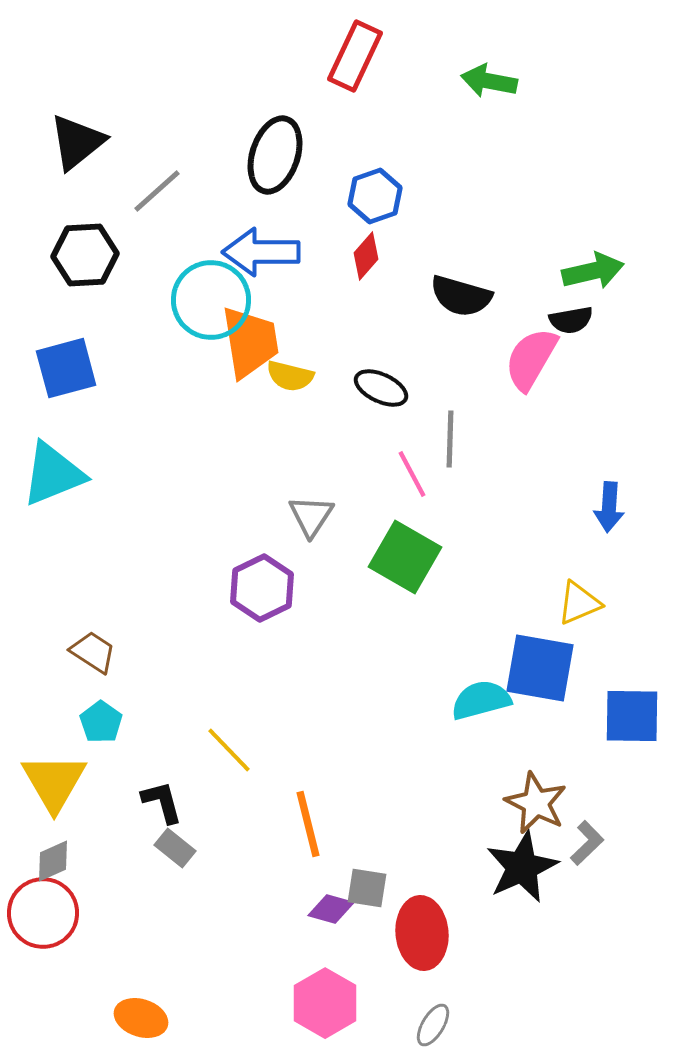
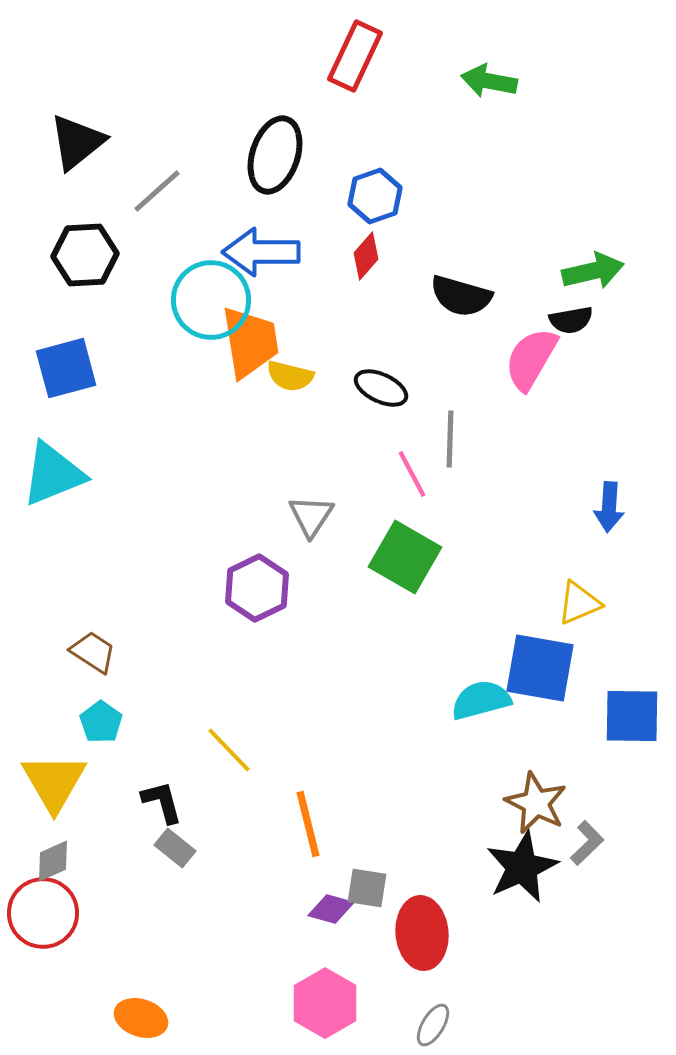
purple hexagon at (262, 588): moved 5 px left
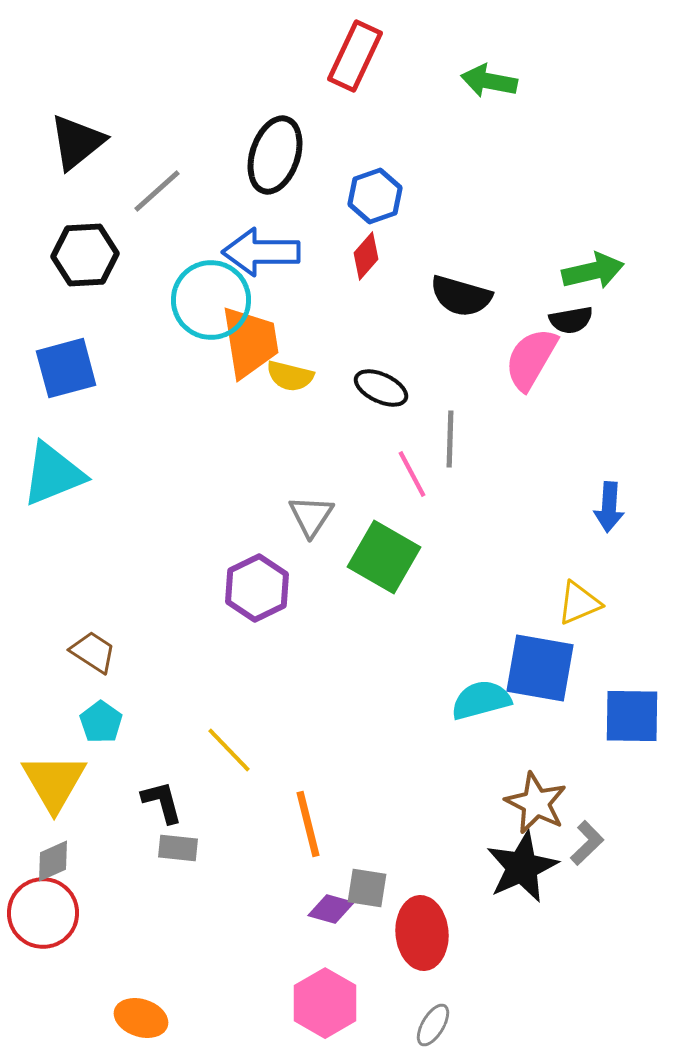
green square at (405, 557): moved 21 px left
gray rectangle at (175, 848): moved 3 px right; rotated 33 degrees counterclockwise
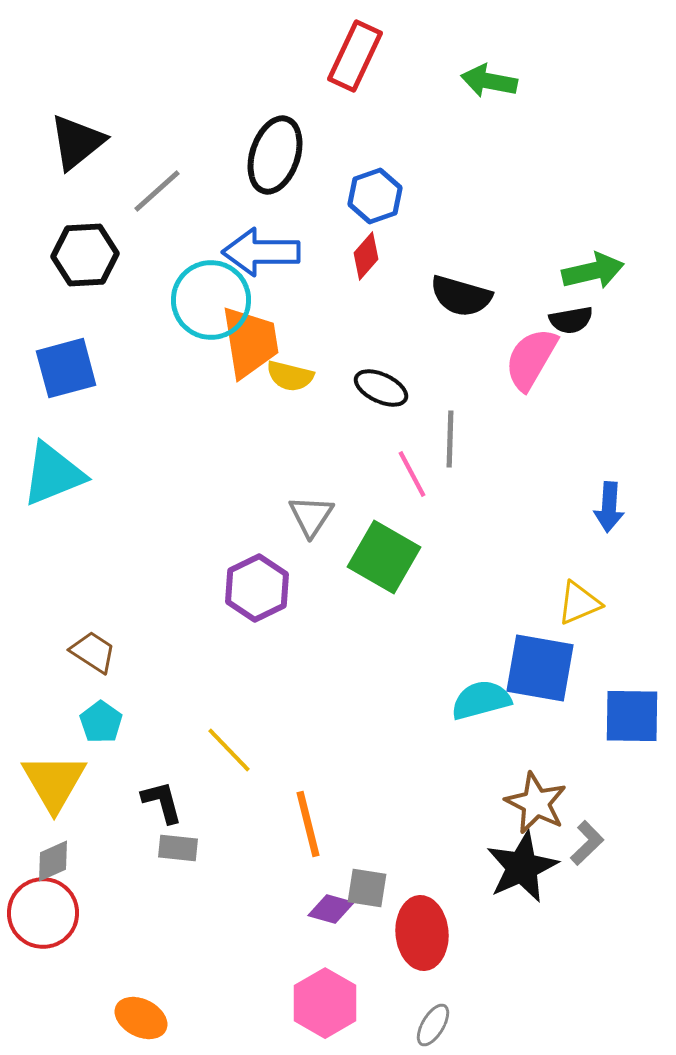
orange ellipse at (141, 1018): rotated 9 degrees clockwise
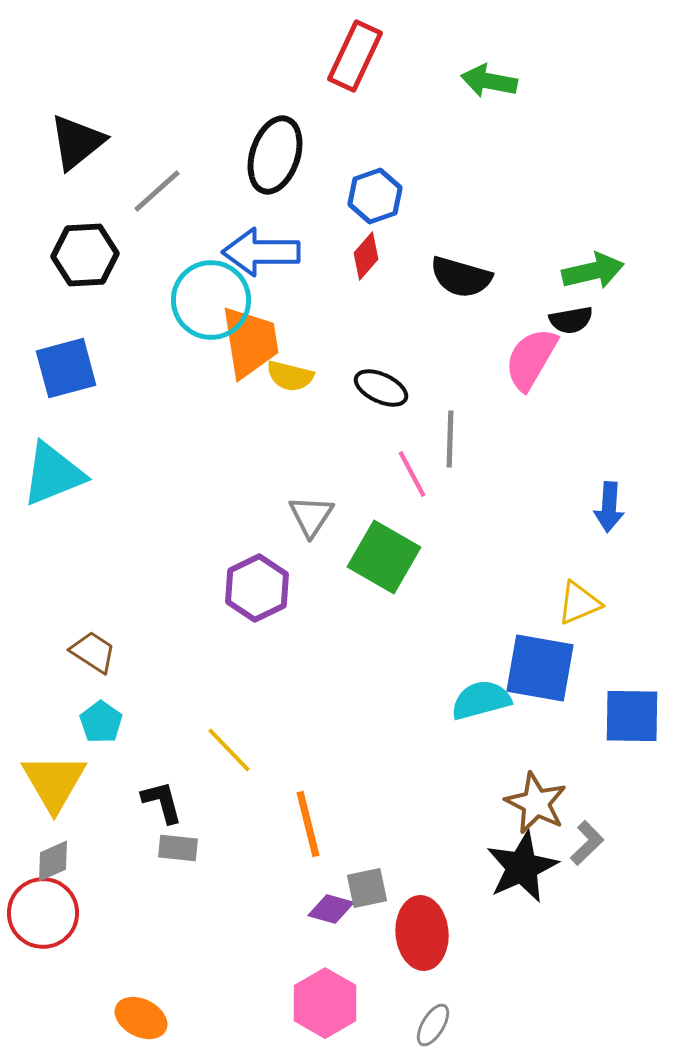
black semicircle at (461, 296): moved 19 px up
gray square at (367, 888): rotated 21 degrees counterclockwise
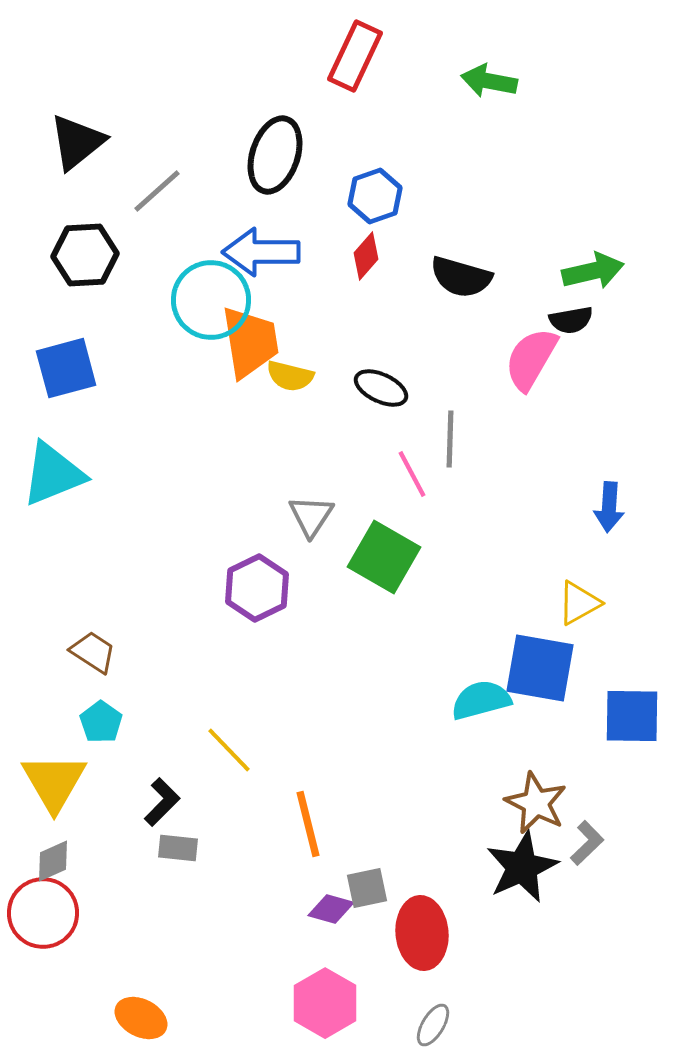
yellow triangle at (579, 603): rotated 6 degrees counterclockwise
black L-shape at (162, 802): rotated 60 degrees clockwise
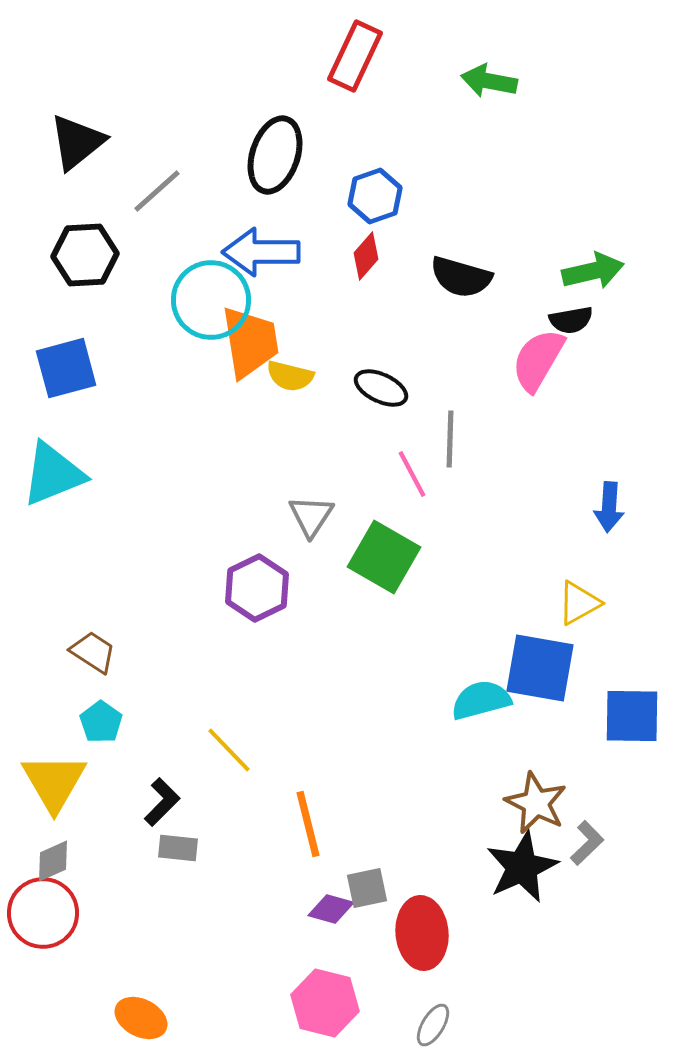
pink semicircle at (531, 359): moved 7 px right, 1 px down
pink hexagon at (325, 1003): rotated 16 degrees counterclockwise
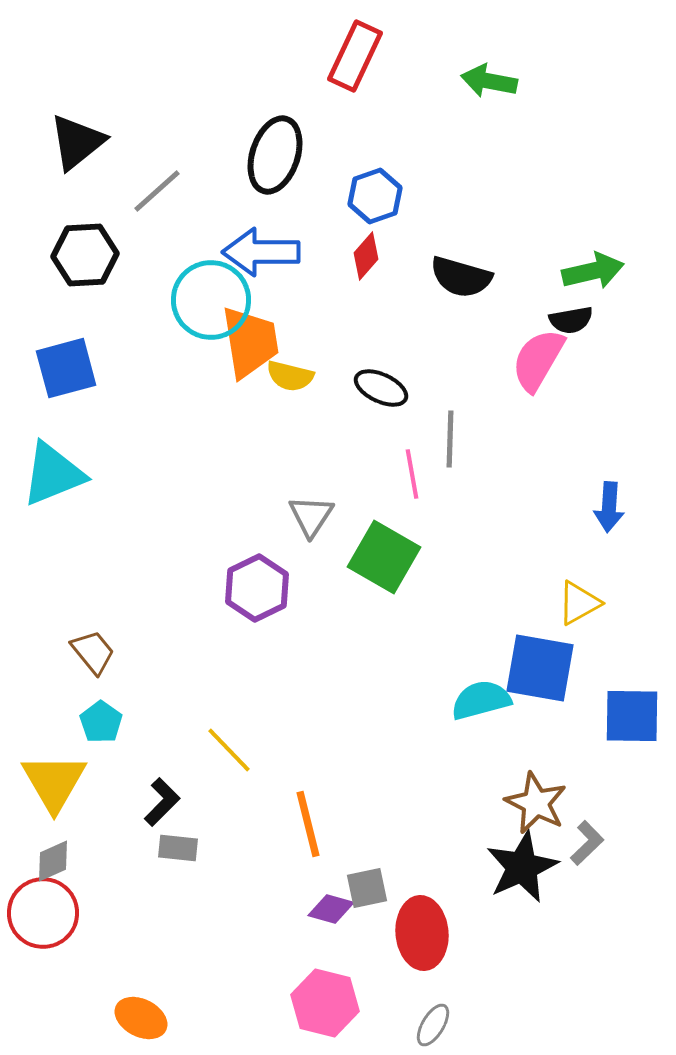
pink line at (412, 474): rotated 18 degrees clockwise
brown trapezoid at (93, 652): rotated 18 degrees clockwise
